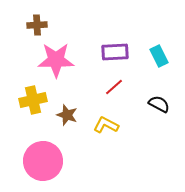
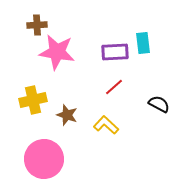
cyan rectangle: moved 16 px left, 13 px up; rotated 20 degrees clockwise
pink star: moved 1 px right, 8 px up; rotated 9 degrees clockwise
yellow L-shape: rotated 15 degrees clockwise
pink circle: moved 1 px right, 2 px up
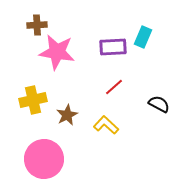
cyan rectangle: moved 6 px up; rotated 30 degrees clockwise
purple rectangle: moved 2 px left, 5 px up
brown star: rotated 25 degrees clockwise
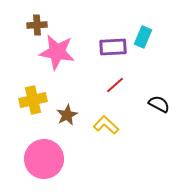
red line: moved 1 px right, 2 px up
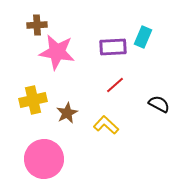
brown star: moved 2 px up
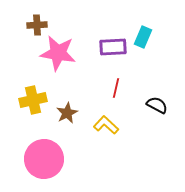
pink star: moved 1 px right, 1 px down
red line: moved 1 px right, 3 px down; rotated 36 degrees counterclockwise
black semicircle: moved 2 px left, 1 px down
